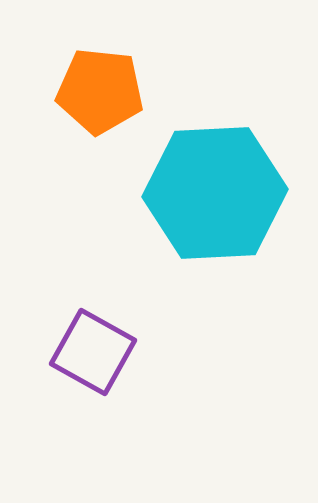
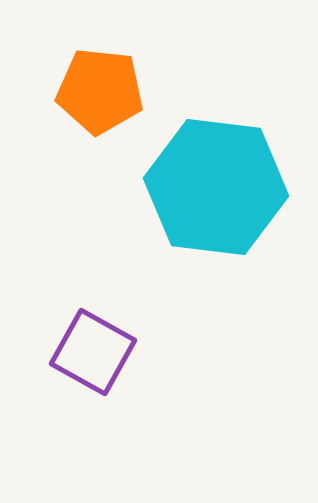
cyan hexagon: moved 1 px right, 6 px up; rotated 10 degrees clockwise
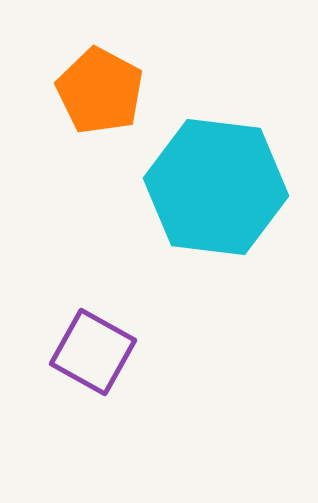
orange pentagon: rotated 22 degrees clockwise
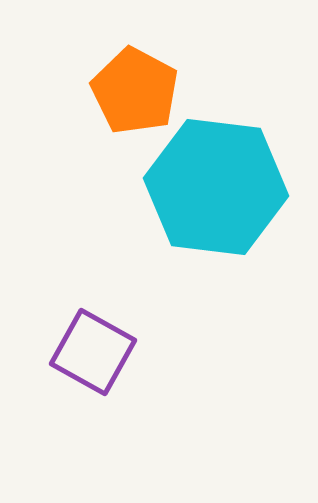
orange pentagon: moved 35 px right
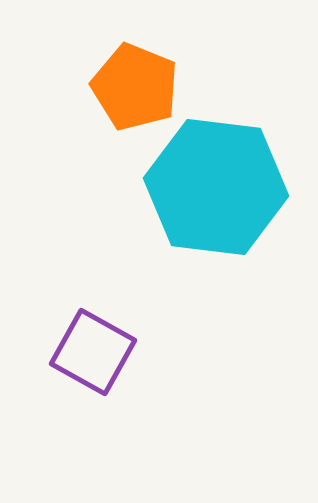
orange pentagon: moved 4 px up; rotated 6 degrees counterclockwise
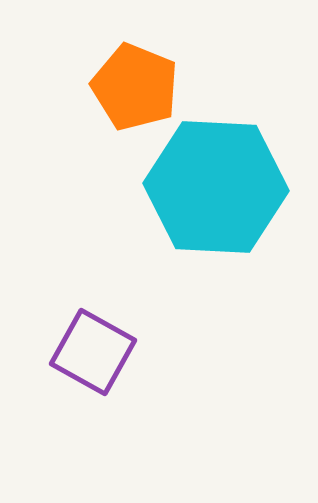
cyan hexagon: rotated 4 degrees counterclockwise
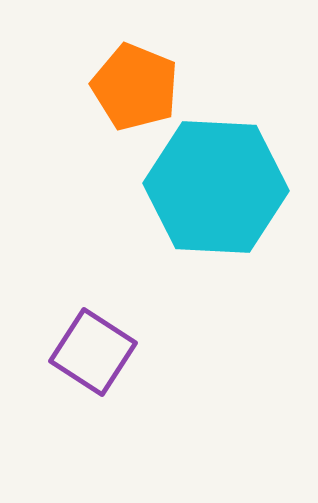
purple square: rotated 4 degrees clockwise
